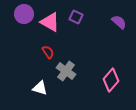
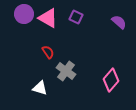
pink triangle: moved 2 px left, 4 px up
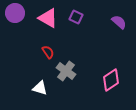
purple circle: moved 9 px left, 1 px up
pink diamond: rotated 15 degrees clockwise
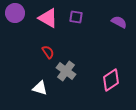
purple square: rotated 16 degrees counterclockwise
purple semicircle: rotated 14 degrees counterclockwise
